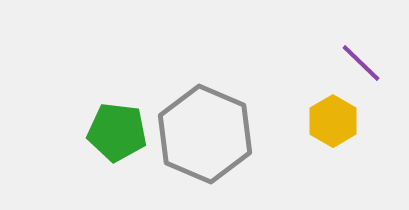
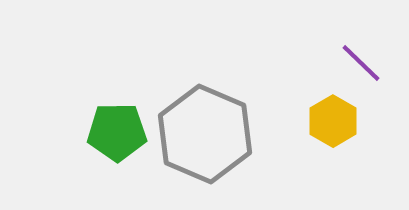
green pentagon: rotated 8 degrees counterclockwise
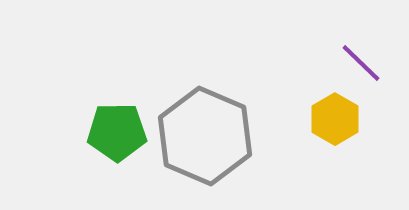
yellow hexagon: moved 2 px right, 2 px up
gray hexagon: moved 2 px down
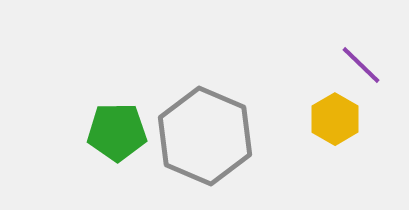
purple line: moved 2 px down
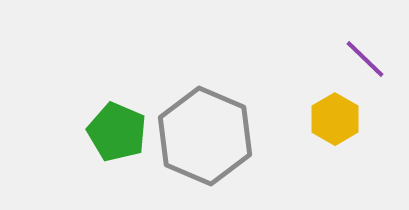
purple line: moved 4 px right, 6 px up
green pentagon: rotated 24 degrees clockwise
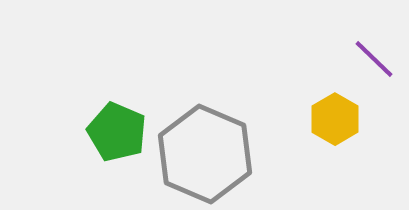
purple line: moved 9 px right
gray hexagon: moved 18 px down
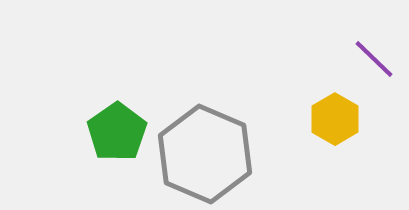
green pentagon: rotated 14 degrees clockwise
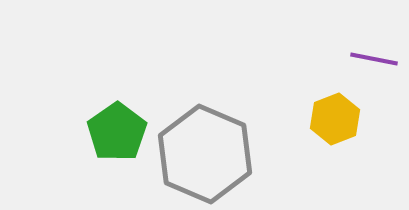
purple line: rotated 33 degrees counterclockwise
yellow hexagon: rotated 9 degrees clockwise
